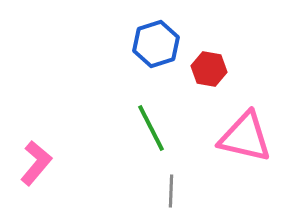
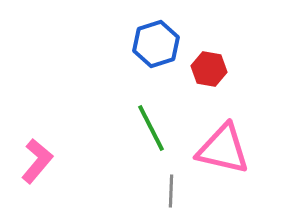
pink triangle: moved 22 px left, 12 px down
pink L-shape: moved 1 px right, 2 px up
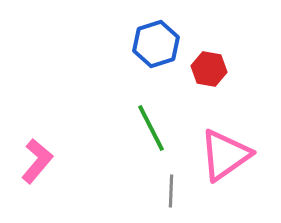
pink triangle: moved 2 px right, 6 px down; rotated 48 degrees counterclockwise
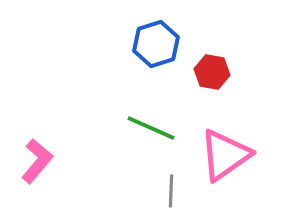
red hexagon: moved 3 px right, 3 px down
green line: rotated 39 degrees counterclockwise
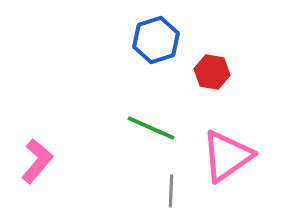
blue hexagon: moved 4 px up
pink triangle: moved 2 px right, 1 px down
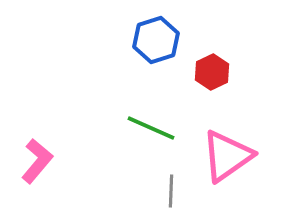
red hexagon: rotated 24 degrees clockwise
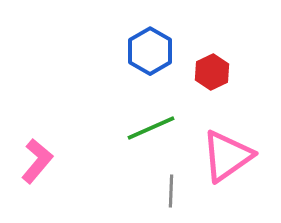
blue hexagon: moved 6 px left, 11 px down; rotated 12 degrees counterclockwise
green line: rotated 48 degrees counterclockwise
